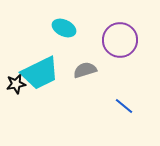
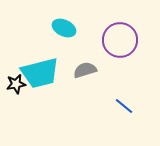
cyan trapezoid: rotated 12 degrees clockwise
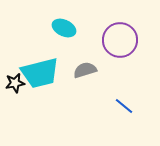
black star: moved 1 px left, 1 px up
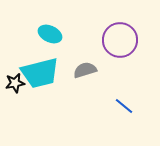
cyan ellipse: moved 14 px left, 6 px down
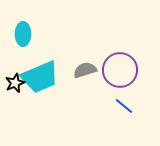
cyan ellipse: moved 27 px left; rotated 65 degrees clockwise
purple circle: moved 30 px down
cyan trapezoid: moved 4 px down; rotated 9 degrees counterclockwise
black star: rotated 12 degrees counterclockwise
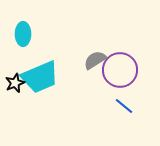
gray semicircle: moved 10 px right, 10 px up; rotated 15 degrees counterclockwise
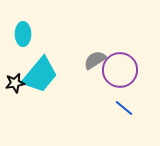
cyan trapezoid: moved 2 px up; rotated 27 degrees counterclockwise
black star: rotated 12 degrees clockwise
blue line: moved 2 px down
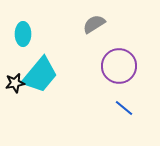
gray semicircle: moved 1 px left, 36 px up
purple circle: moved 1 px left, 4 px up
